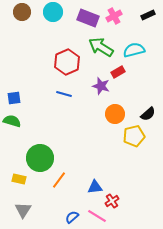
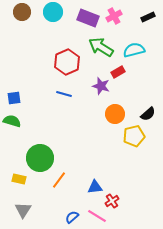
black rectangle: moved 2 px down
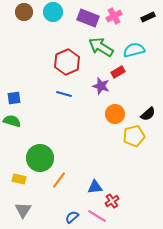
brown circle: moved 2 px right
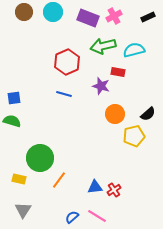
green arrow: moved 2 px right, 1 px up; rotated 45 degrees counterclockwise
red rectangle: rotated 40 degrees clockwise
red cross: moved 2 px right, 11 px up
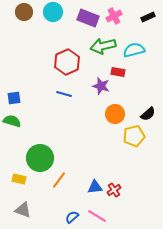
gray triangle: rotated 42 degrees counterclockwise
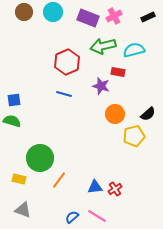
blue square: moved 2 px down
red cross: moved 1 px right, 1 px up
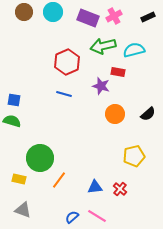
blue square: rotated 16 degrees clockwise
yellow pentagon: moved 20 px down
red cross: moved 5 px right; rotated 16 degrees counterclockwise
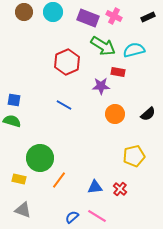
pink cross: rotated 35 degrees counterclockwise
green arrow: rotated 135 degrees counterclockwise
purple star: rotated 18 degrees counterclockwise
blue line: moved 11 px down; rotated 14 degrees clockwise
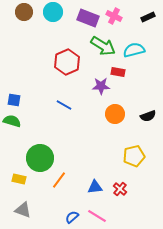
black semicircle: moved 2 px down; rotated 21 degrees clockwise
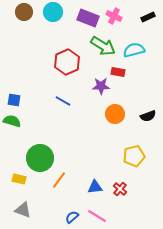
blue line: moved 1 px left, 4 px up
